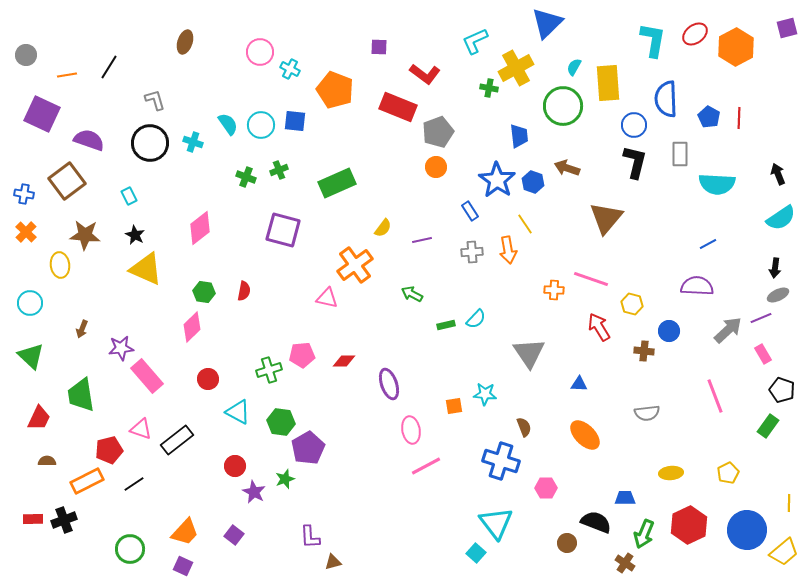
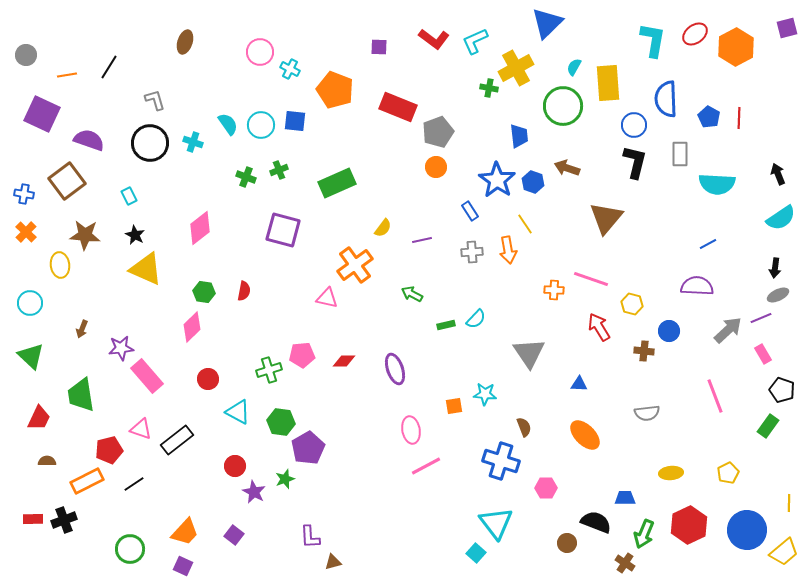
red L-shape at (425, 74): moved 9 px right, 35 px up
purple ellipse at (389, 384): moved 6 px right, 15 px up
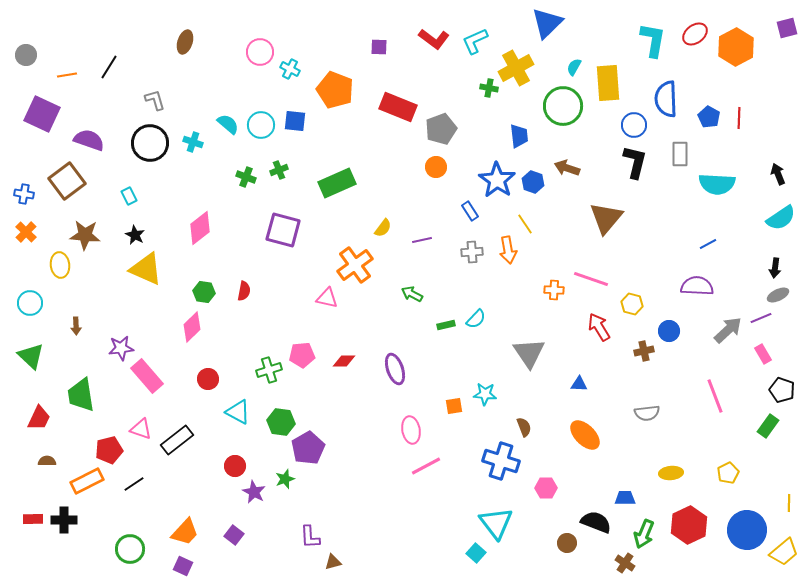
cyan semicircle at (228, 124): rotated 15 degrees counterclockwise
gray pentagon at (438, 132): moved 3 px right, 3 px up
brown arrow at (82, 329): moved 6 px left, 3 px up; rotated 24 degrees counterclockwise
brown cross at (644, 351): rotated 18 degrees counterclockwise
black cross at (64, 520): rotated 20 degrees clockwise
